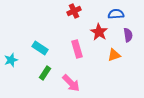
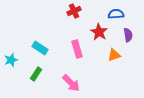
green rectangle: moved 9 px left, 1 px down
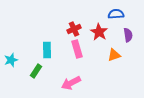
red cross: moved 18 px down
cyan rectangle: moved 7 px right, 2 px down; rotated 56 degrees clockwise
green rectangle: moved 3 px up
pink arrow: rotated 108 degrees clockwise
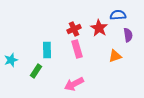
blue semicircle: moved 2 px right, 1 px down
red star: moved 4 px up
orange triangle: moved 1 px right, 1 px down
pink arrow: moved 3 px right, 1 px down
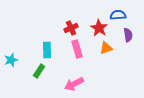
red cross: moved 3 px left, 1 px up
orange triangle: moved 9 px left, 8 px up
green rectangle: moved 3 px right
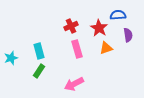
red cross: moved 2 px up
cyan rectangle: moved 8 px left, 1 px down; rotated 14 degrees counterclockwise
cyan star: moved 2 px up
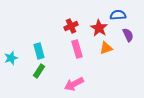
purple semicircle: rotated 16 degrees counterclockwise
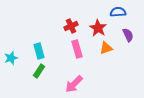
blue semicircle: moved 3 px up
red star: moved 1 px left
pink arrow: rotated 18 degrees counterclockwise
